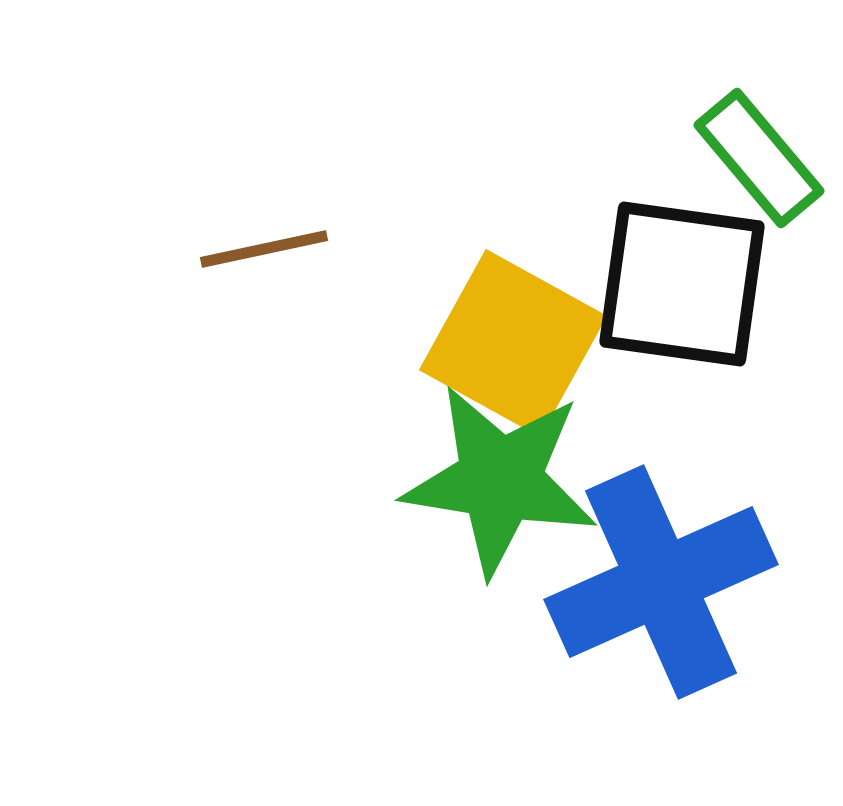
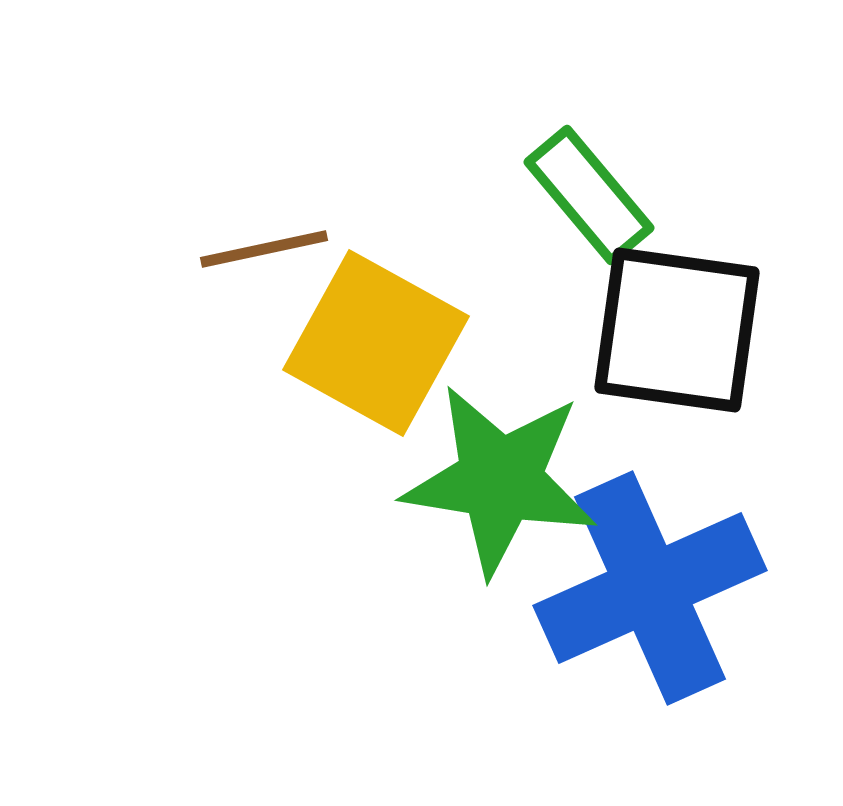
green rectangle: moved 170 px left, 37 px down
black square: moved 5 px left, 46 px down
yellow square: moved 137 px left
blue cross: moved 11 px left, 6 px down
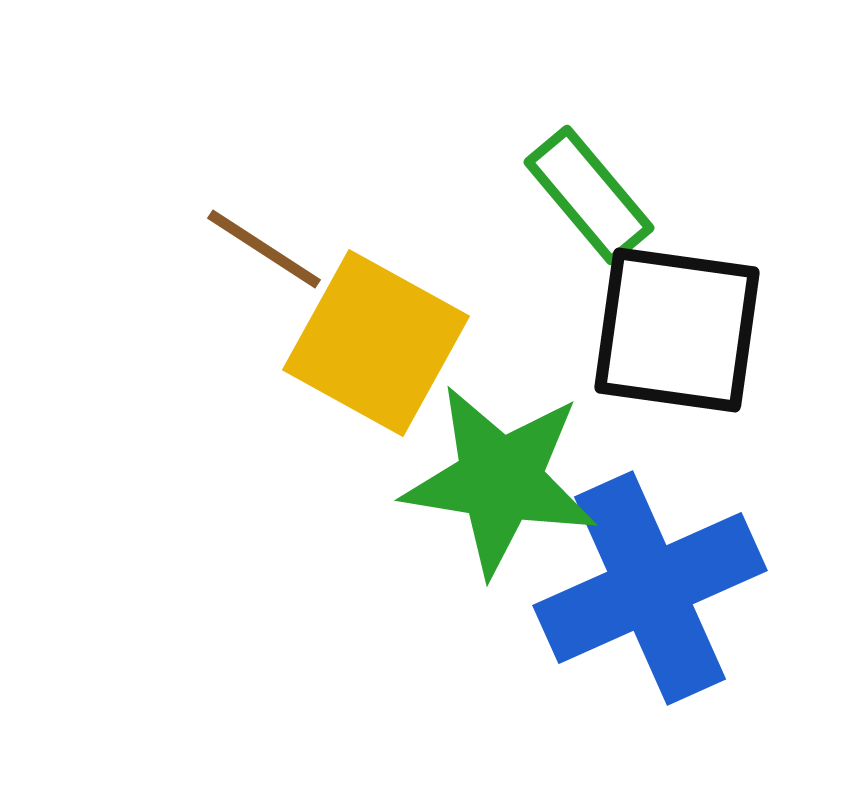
brown line: rotated 45 degrees clockwise
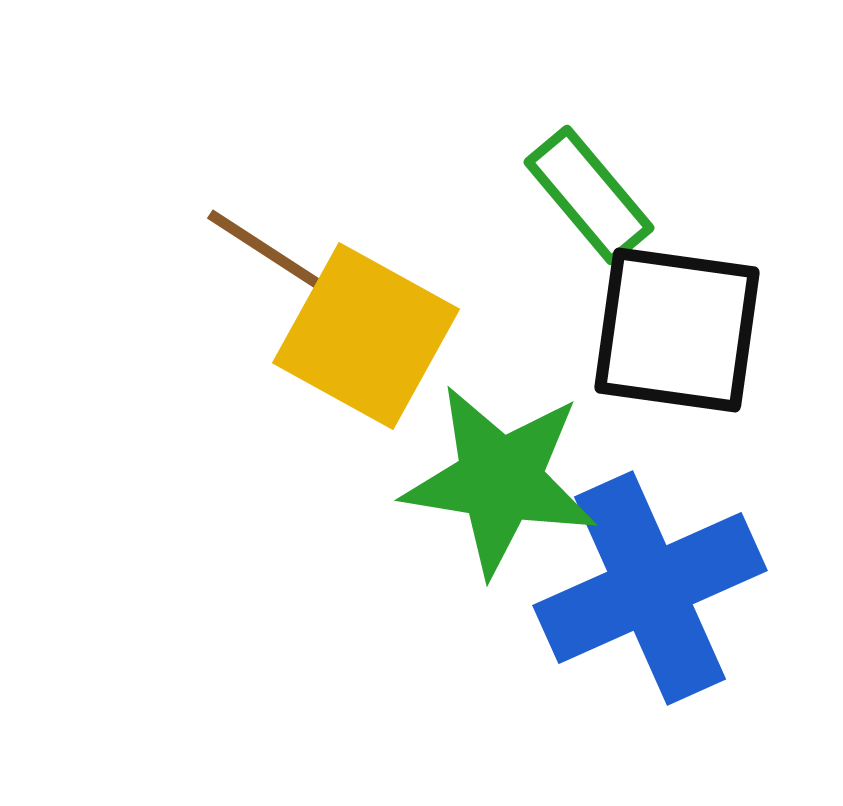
yellow square: moved 10 px left, 7 px up
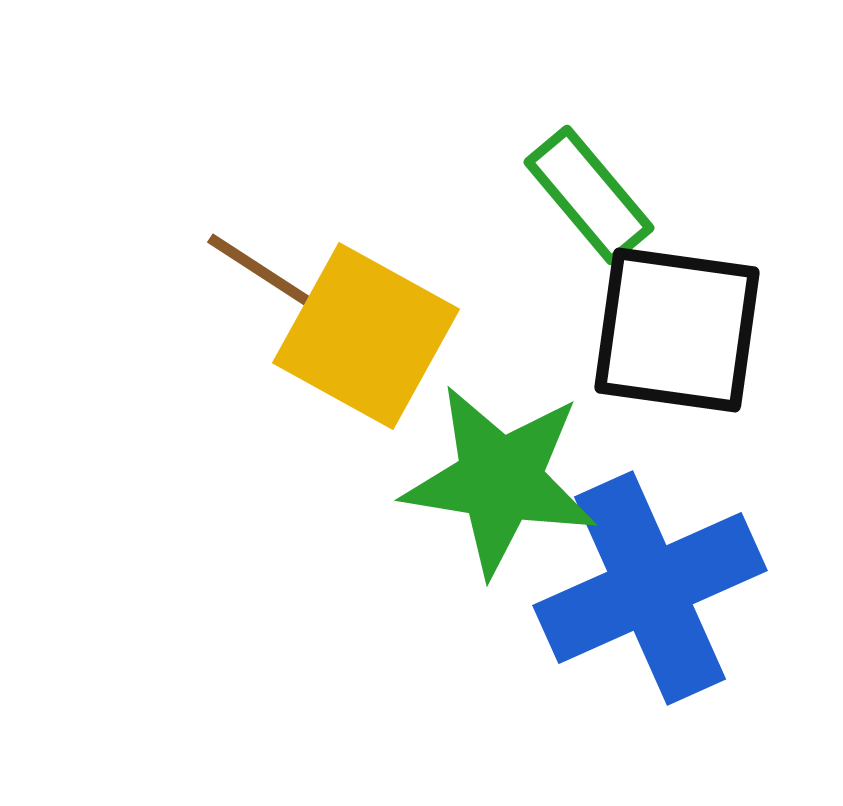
brown line: moved 24 px down
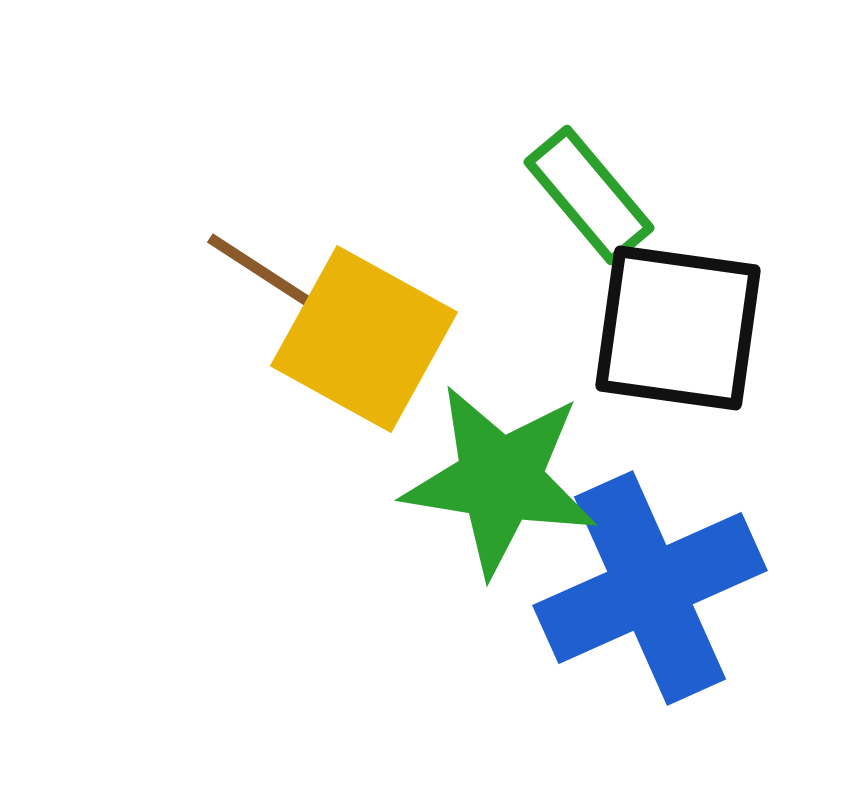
black square: moved 1 px right, 2 px up
yellow square: moved 2 px left, 3 px down
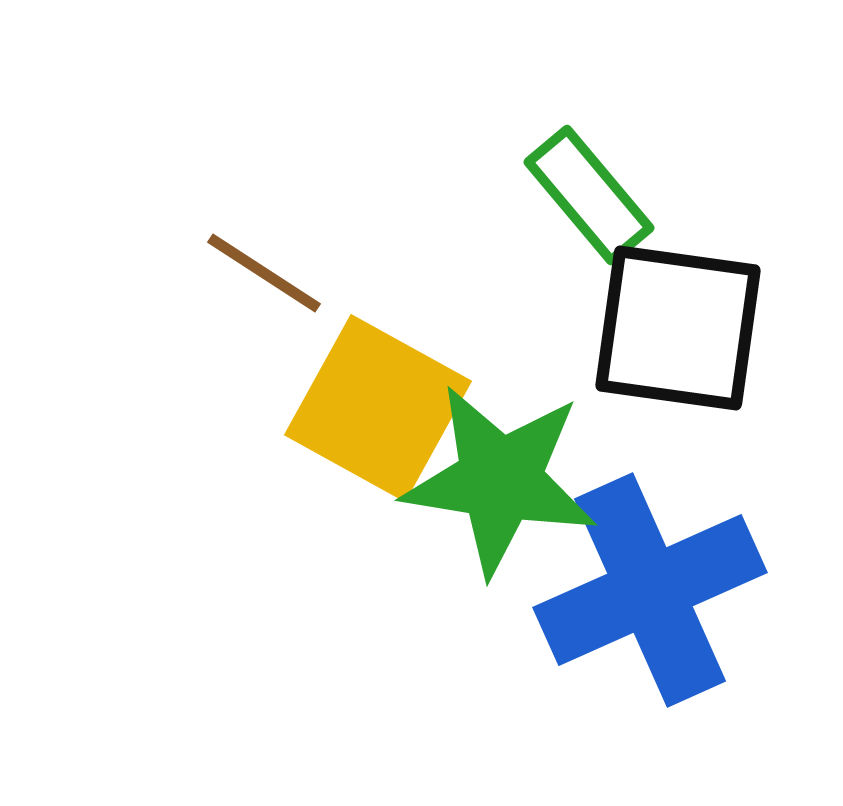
yellow square: moved 14 px right, 69 px down
blue cross: moved 2 px down
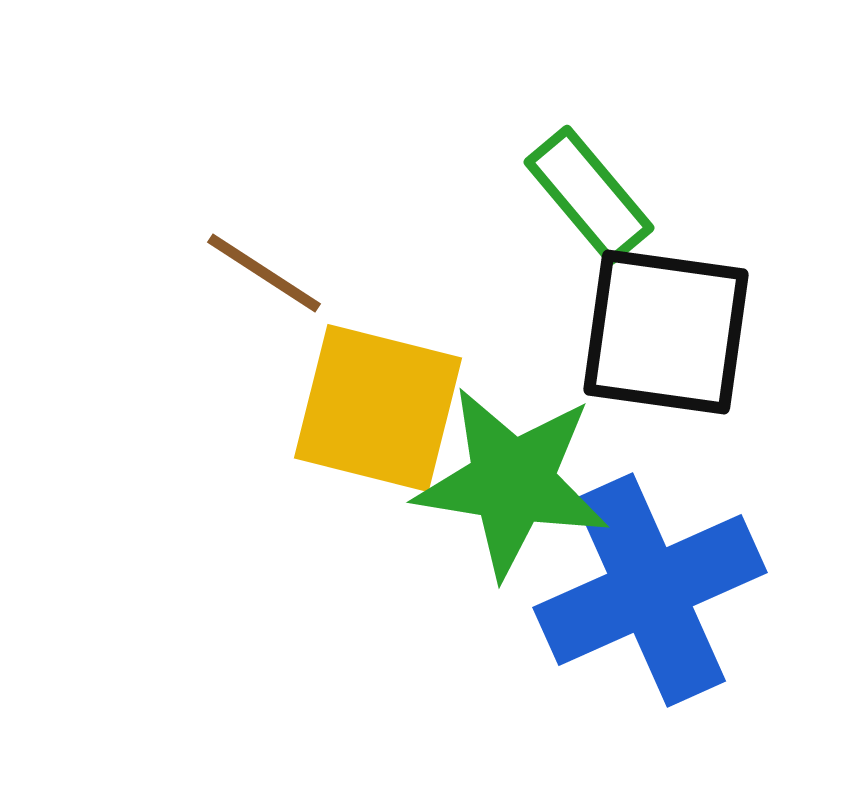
black square: moved 12 px left, 4 px down
yellow square: rotated 15 degrees counterclockwise
green star: moved 12 px right, 2 px down
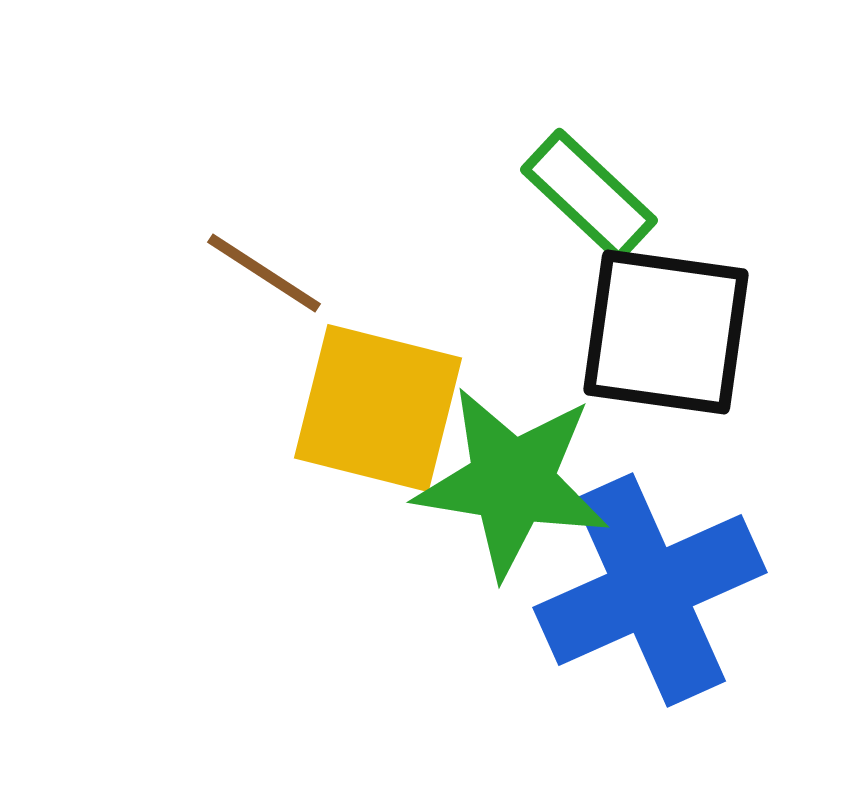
green rectangle: rotated 7 degrees counterclockwise
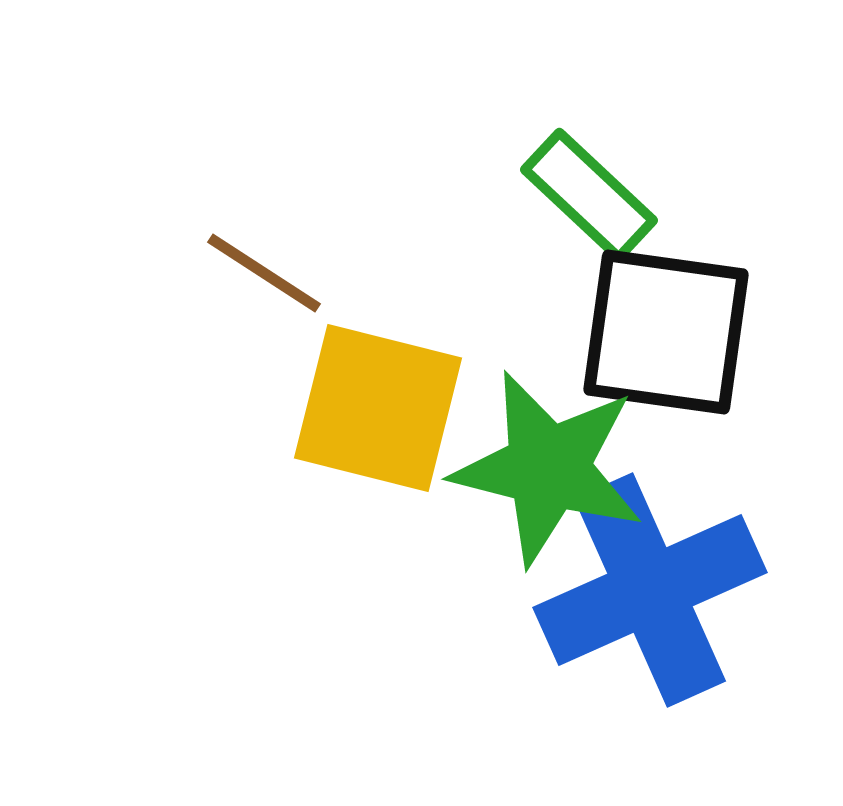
green star: moved 36 px right, 14 px up; rotated 5 degrees clockwise
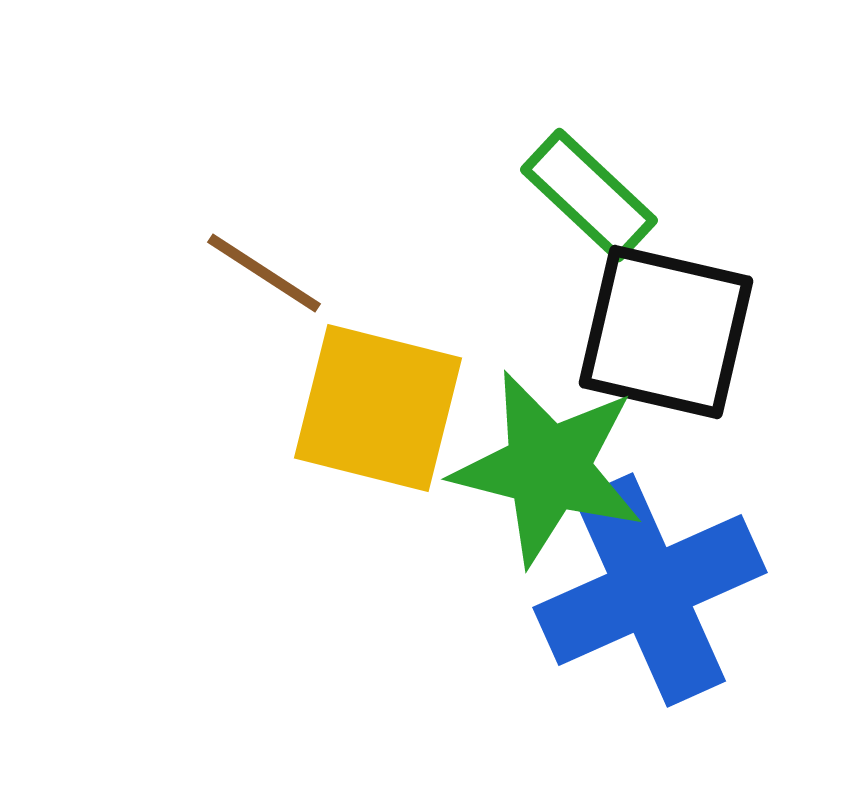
black square: rotated 5 degrees clockwise
